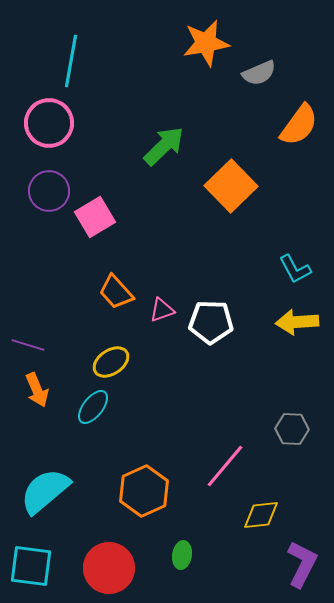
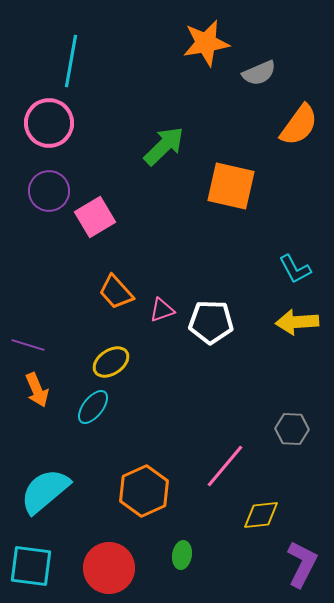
orange square: rotated 33 degrees counterclockwise
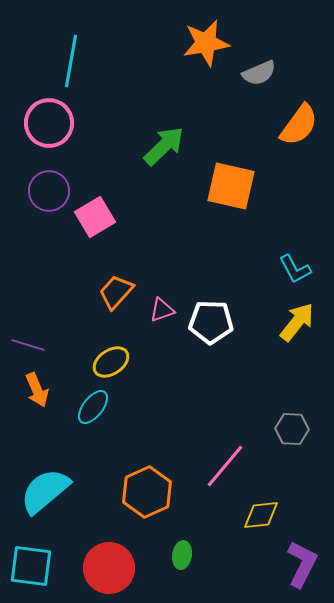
orange trapezoid: rotated 84 degrees clockwise
yellow arrow: rotated 132 degrees clockwise
orange hexagon: moved 3 px right, 1 px down
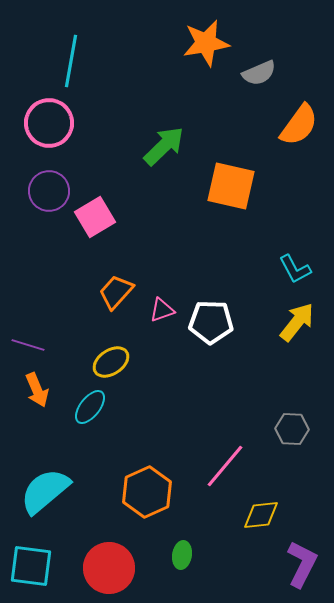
cyan ellipse: moved 3 px left
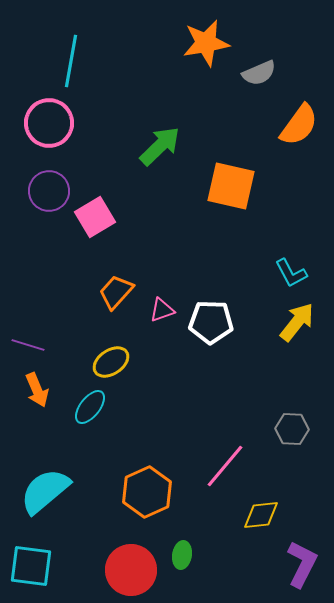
green arrow: moved 4 px left
cyan L-shape: moved 4 px left, 4 px down
red circle: moved 22 px right, 2 px down
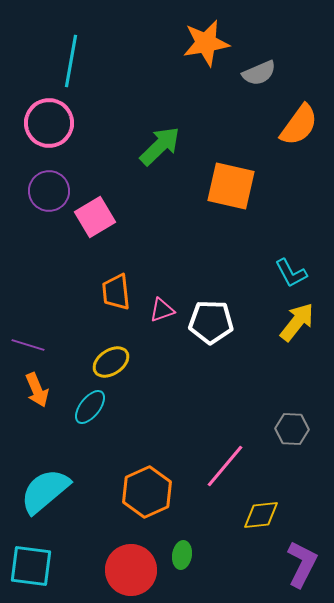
orange trapezoid: rotated 48 degrees counterclockwise
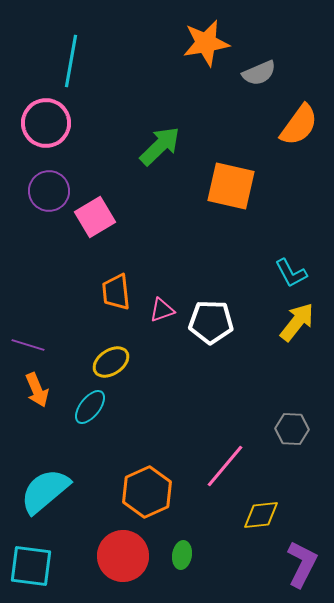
pink circle: moved 3 px left
red circle: moved 8 px left, 14 px up
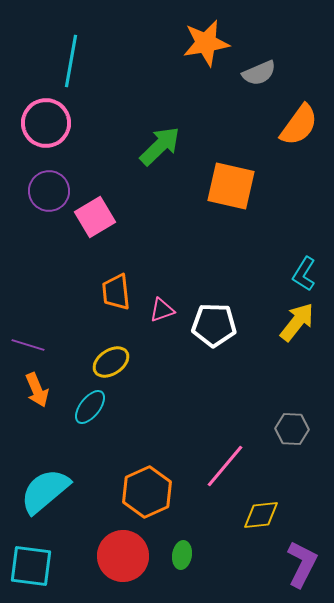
cyan L-shape: moved 13 px right, 1 px down; rotated 60 degrees clockwise
white pentagon: moved 3 px right, 3 px down
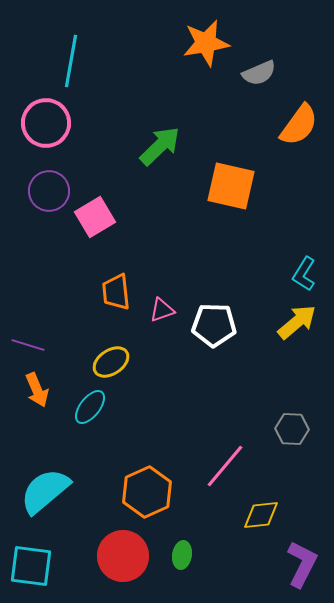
yellow arrow: rotated 12 degrees clockwise
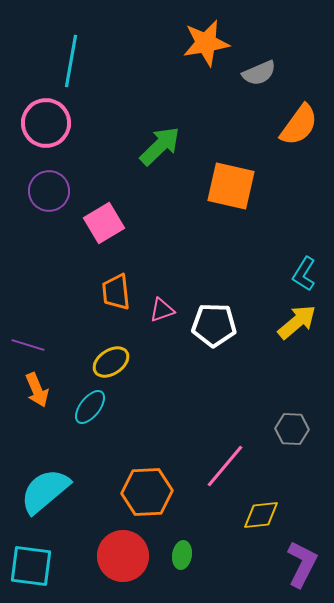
pink square: moved 9 px right, 6 px down
orange hexagon: rotated 21 degrees clockwise
